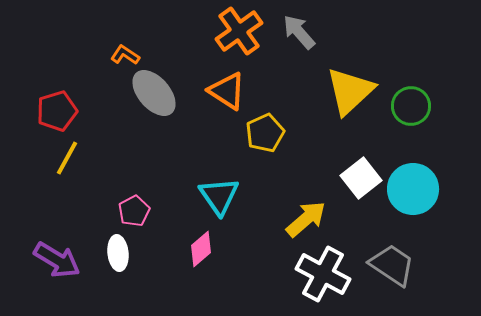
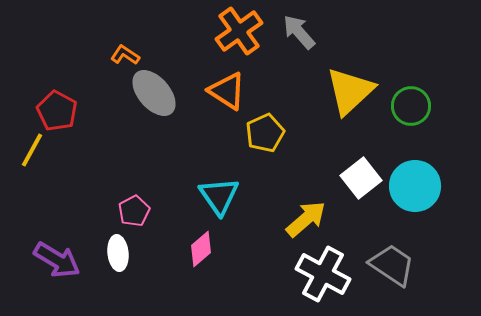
red pentagon: rotated 27 degrees counterclockwise
yellow line: moved 35 px left, 8 px up
cyan circle: moved 2 px right, 3 px up
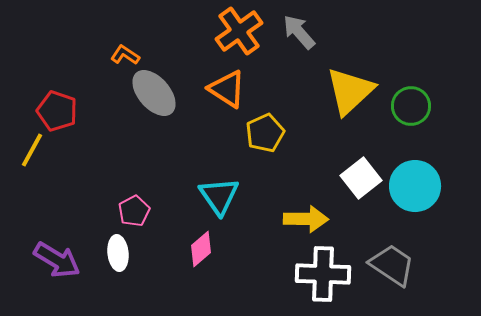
orange triangle: moved 2 px up
red pentagon: rotated 9 degrees counterclockwise
yellow arrow: rotated 42 degrees clockwise
white cross: rotated 26 degrees counterclockwise
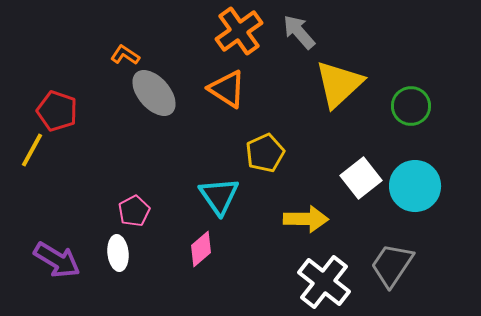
yellow triangle: moved 11 px left, 7 px up
yellow pentagon: moved 20 px down
gray trapezoid: rotated 90 degrees counterclockwise
white cross: moved 1 px right, 8 px down; rotated 36 degrees clockwise
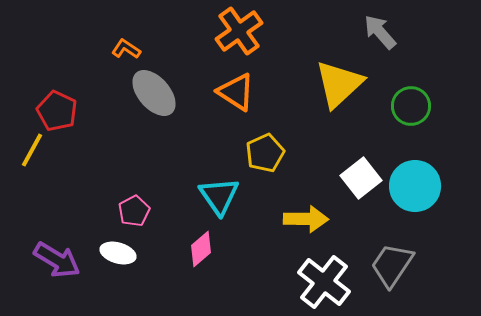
gray arrow: moved 81 px right
orange L-shape: moved 1 px right, 6 px up
orange triangle: moved 9 px right, 3 px down
red pentagon: rotated 6 degrees clockwise
white ellipse: rotated 68 degrees counterclockwise
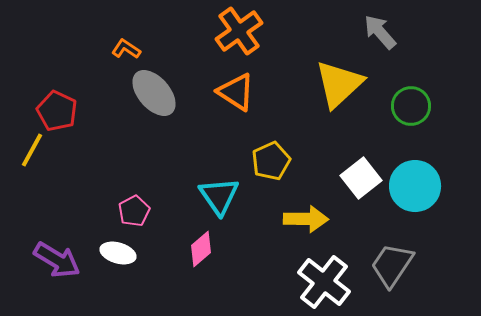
yellow pentagon: moved 6 px right, 8 px down
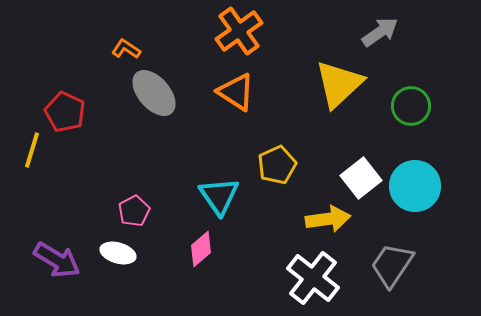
gray arrow: rotated 96 degrees clockwise
red pentagon: moved 8 px right, 1 px down
yellow line: rotated 12 degrees counterclockwise
yellow pentagon: moved 6 px right, 4 px down
yellow arrow: moved 22 px right; rotated 9 degrees counterclockwise
white cross: moved 11 px left, 4 px up
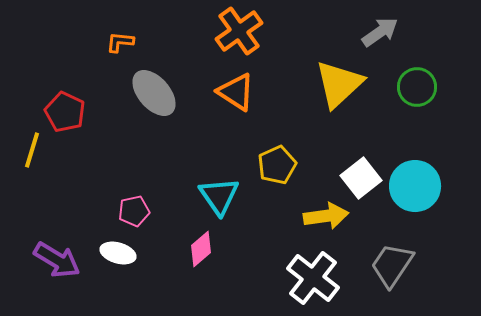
orange L-shape: moved 6 px left, 7 px up; rotated 28 degrees counterclockwise
green circle: moved 6 px right, 19 px up
pink pentagon: rotated 16 degrees clockwise
yellow arrow: moved 2 px left, 3 px up
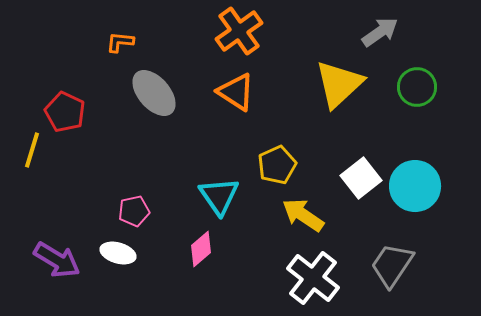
yellow arrow: moved 23 px left, 1 px up; rotated 138 degrees counterclockwise
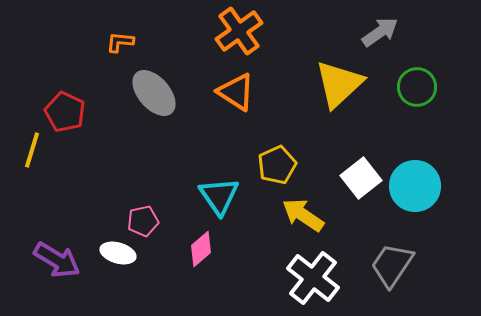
pink pentagon: moved 9 px right, 10 px down
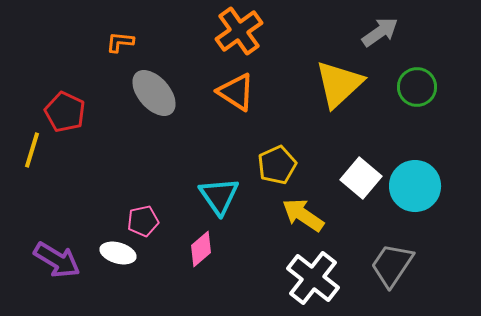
white square: rotated 12 degrees counterclockwise
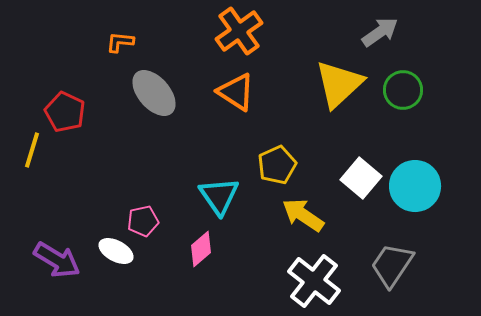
green circle: moved 14 px left, 3 px down
white ellipse: moved 2 px left, 2 px up; rotated 12 degrees clockwise
white cross: moved 1 px right, 3 px down
